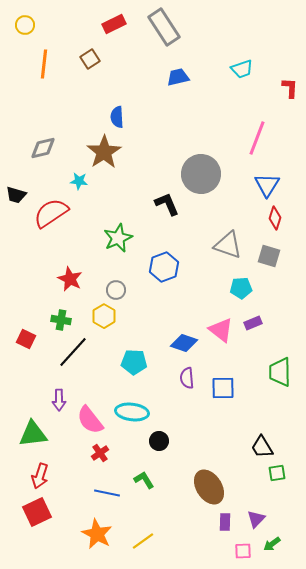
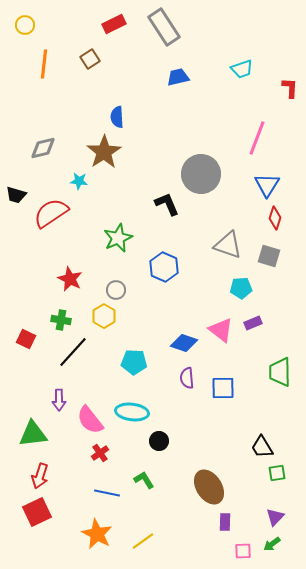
blue hexagon at (164, 267): rotated 16 degrees counterclockwise
purple triangle at (256, 519): moved 19 px right, 2 px up
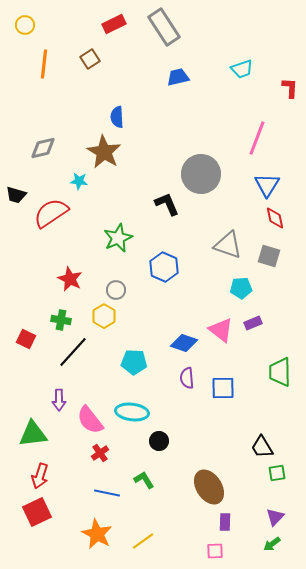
brown star at (104, 152): rotated 8 degrees counterclockwise
red diamond at (275, 218): rotated 30 degrees counterclockwise
pink square at (243, 551): moved 28 px left
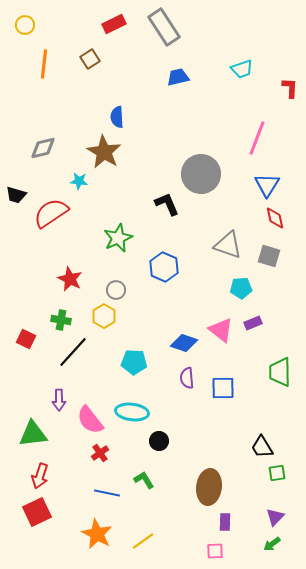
brown ellipse at (209, 487): rotated 40 degrees clockwise
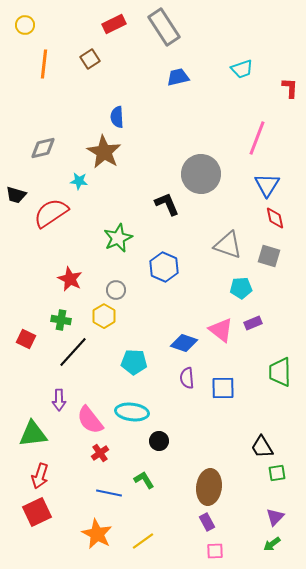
blue line at (107, 493): moved 2 px right
purple rectangle at (225, 522): moved 18 px left; rotated 30 degrees counterclockwise
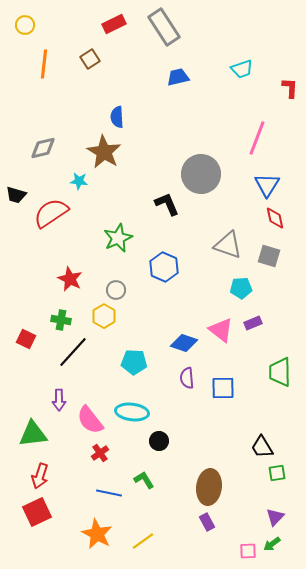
pink square at (215, 551): moved 33 px right
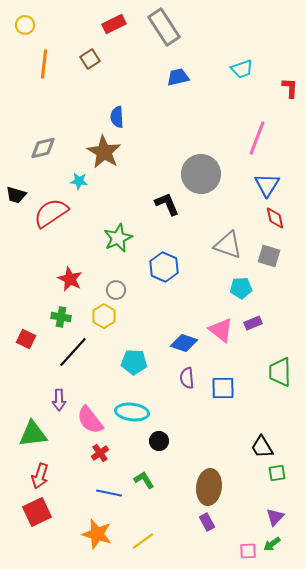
green cross at (61, 320): moved 3 px up
orange star at (97, 534): rotated 12 degrees counterclockwise
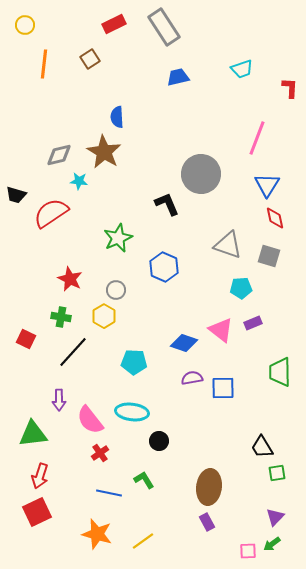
gray diamond at (43, 148): moved 16 px right, 7 px down
purple semicircle at (187, 378): moved 5 px right; rotated 85 degrees clockwise
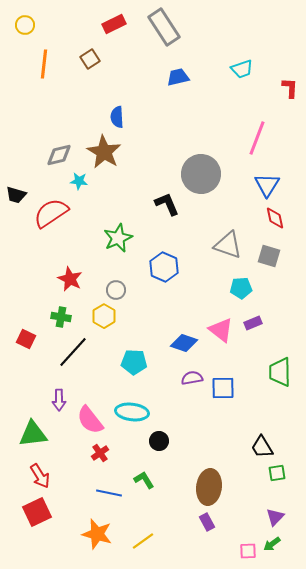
red arrow at (40, 476): rotated 50 degrees counterclockwise
